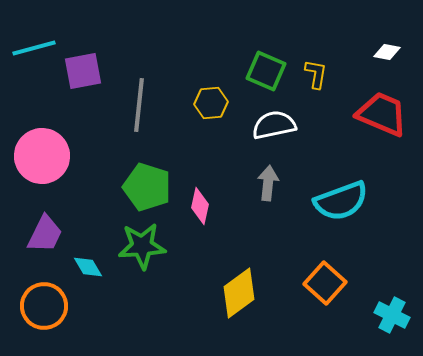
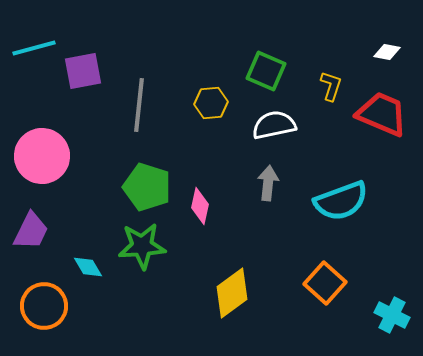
yellow L-shape: moved 15 px right, 12 px down; rotated 8 degrees clockwise
purple trapezoid: moved 14 px left, 3 px up
yellow diamond: moved 7 px left
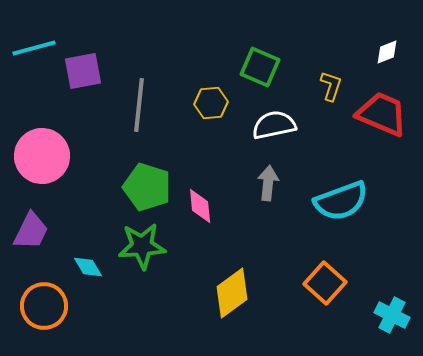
white diamond: rotated 32 degrees counterclockwise
green square: moved 6 px left, 4 px up
pink diamond: rotated 18 degrees counterclockwise
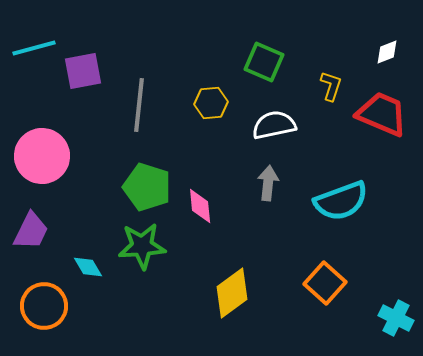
green square: moved 4 px right, 5 px up
cyan cross: moved 4 px right, 3 px down
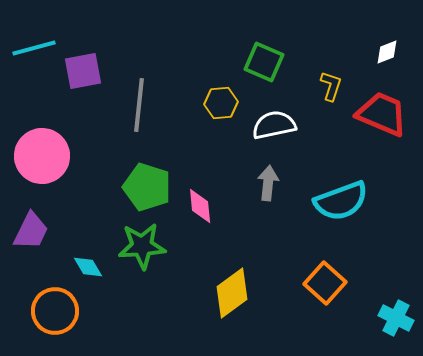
yellow hexagon: moved 10 px right
orange circle: moved 11 px right, 5 px down
